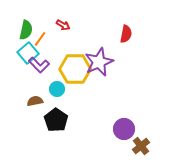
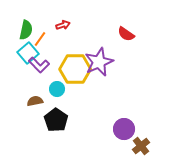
red arrow: rotated 48 degrees counterclockwise
red semicircle: rotated 114 degrees clockwise
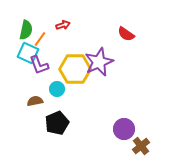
cyan square: rotated 25 degrees counterclockwise
purple L-shape: rotated 25 degrees clockwise
black pentagon: moved 1 px right, 3 px down; rotated 15 degrees clockwise
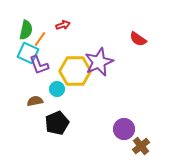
red semicircle: moved 12 px right, 5 px down
yellow hexagon: moved 2 px down
